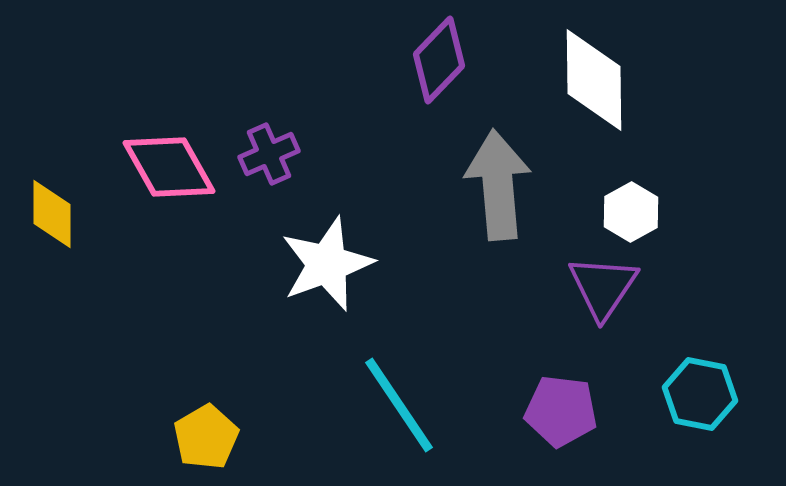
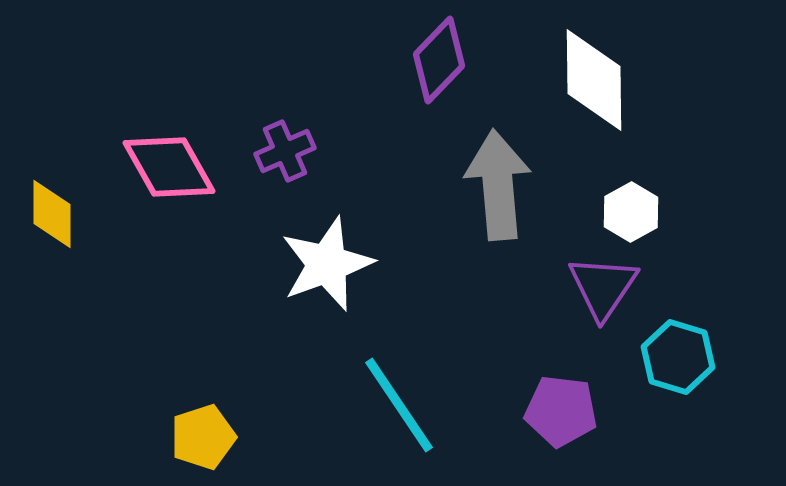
purple cross: moved 16 px right, 3 px up
cyan hexagon: moved 22 px left, 37 px up; rotated 6 degrees clockwise
yellow pentagon: moved 3 px left; rotated 12 degrees clockwise
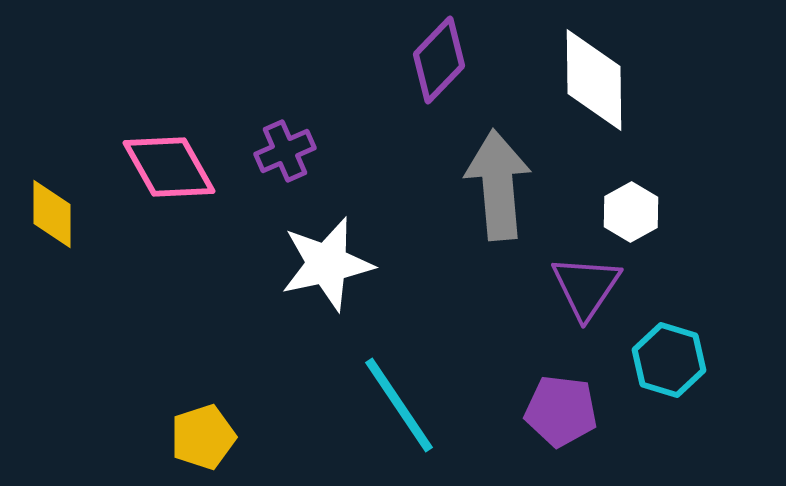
white star: rotated 8 degrees clockwise
purple triangle: moved 17 px left
cyan hexagon: moved 9 px left, 3 px down
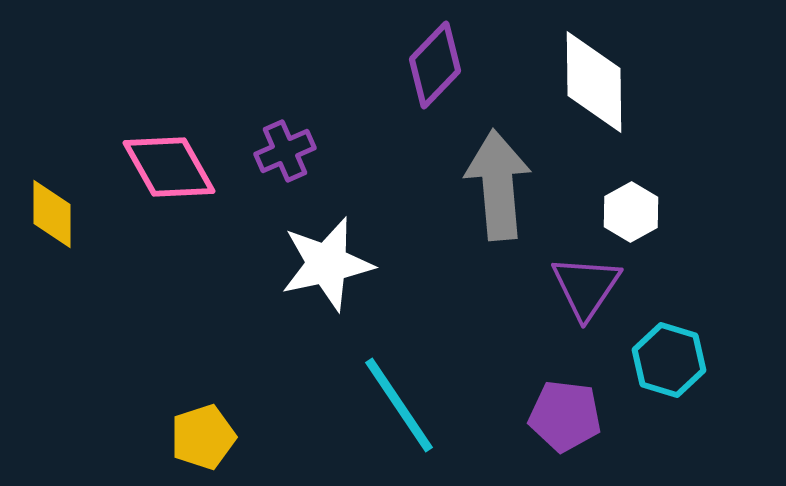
purple diamond: moved 4 px left, 5 px down
white diamond: moved 2 px down
purple pentagon: moved 4 px right, 5 px down
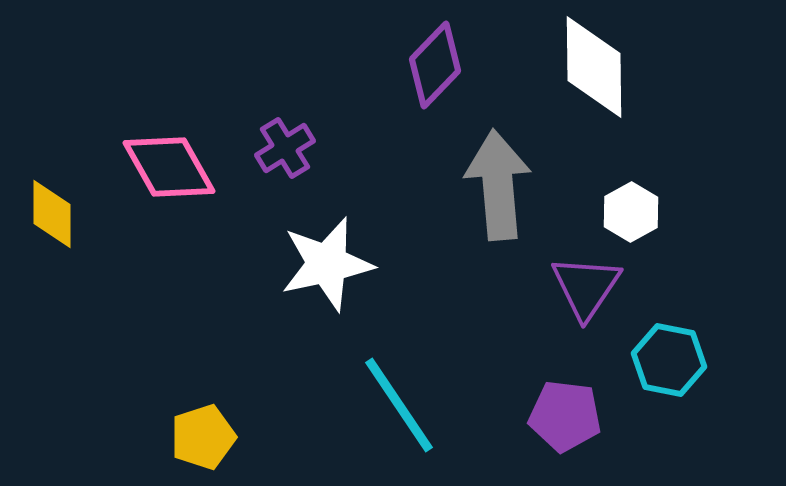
white diamond: moved 15 px up
purple cross: moved 3 px up; rotated 8 degrees counterclockwise
cyan hexagon: rotated 6 degrees counterclockwise
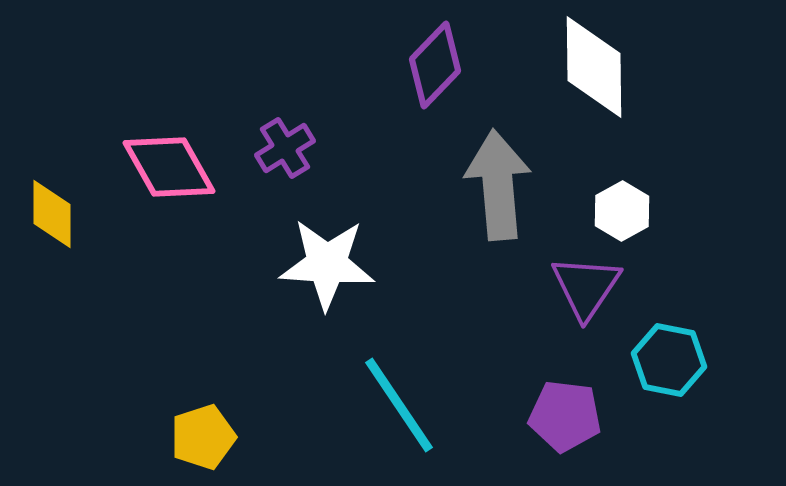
white hexagon: moved 9 px left, 1 px up
white star: rotated 16 degrees clockwise
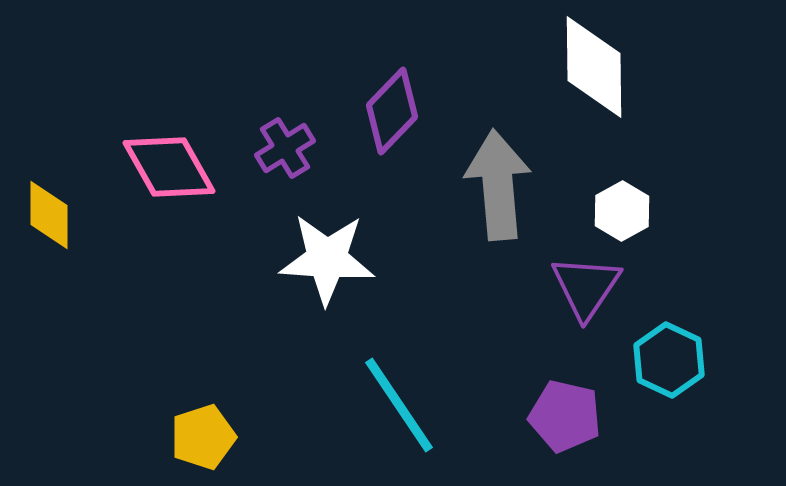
purple diamond: moved 43 px left, 46 px down
yellow diamond: moved 3 px left, 1 px down
white star: moved 5 px up
cyan hexagon: rotated 14 degrees clockwise
purple pentagon: rotated 6 degrees clockwise
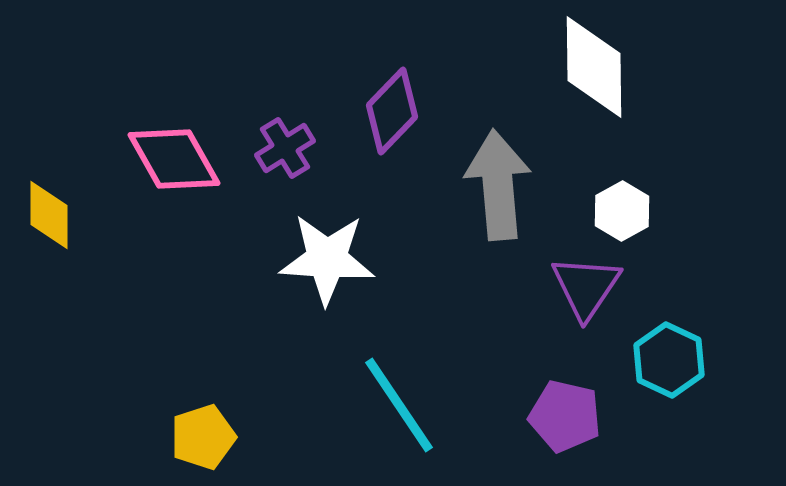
pink diamond: moved 5 px right, 8 px up
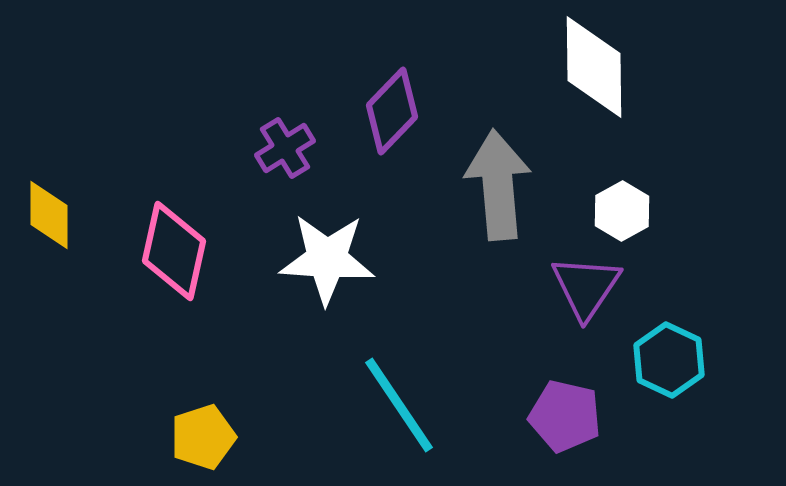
pink diamond: moved 92 px down; rotated 42 degrees clockwise
